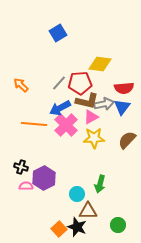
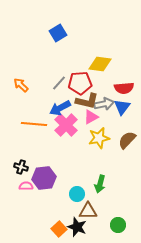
yellow star: moved 5 px right; rotated 10 degrees counterclockwise
purple hexagon: rotated 20 degrees clockwise
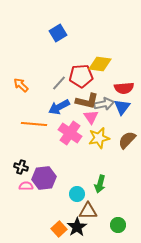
red pentagon: moved 1 px right, 7 px up
blue arrow: moved 1 px left, 1 px up
pink triangle: rotated 35 degrees counterclockwise
pink cross: moved 4 px right, 8 px down; rotated 10 degrees counterclockwise
black star: rotated 18 degrees clockwise
